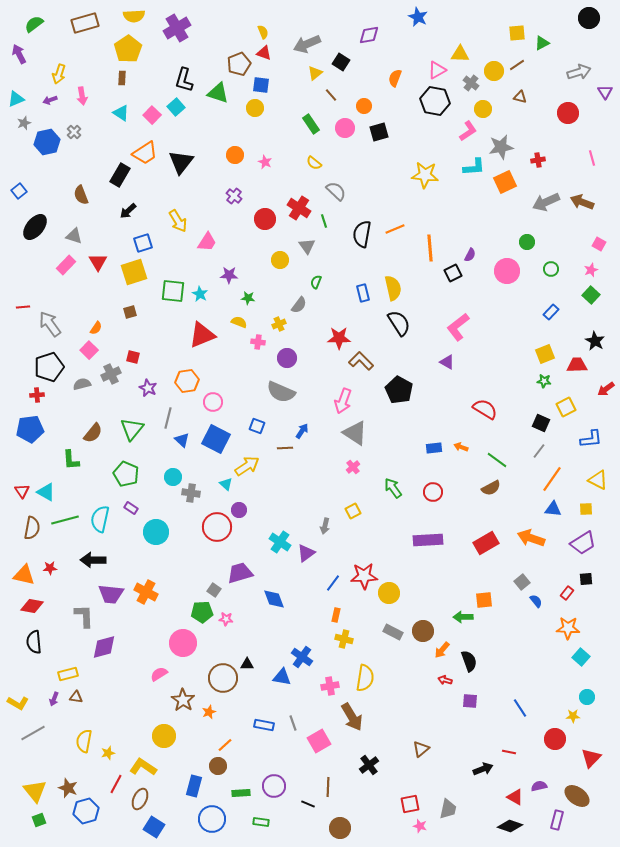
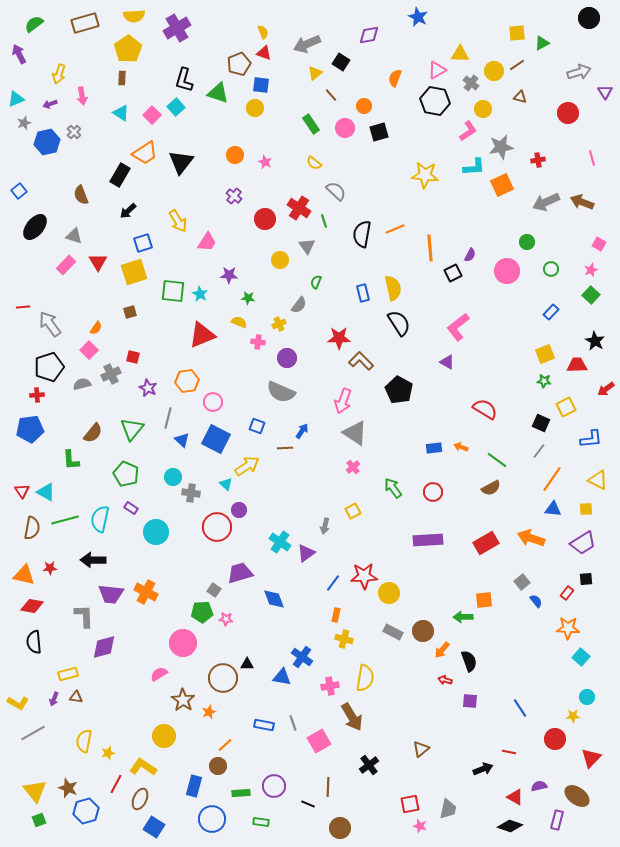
purple arrow at (50, 100): moved 4 px down
orange square at (505, 182): moved 3 px left, 3 px down
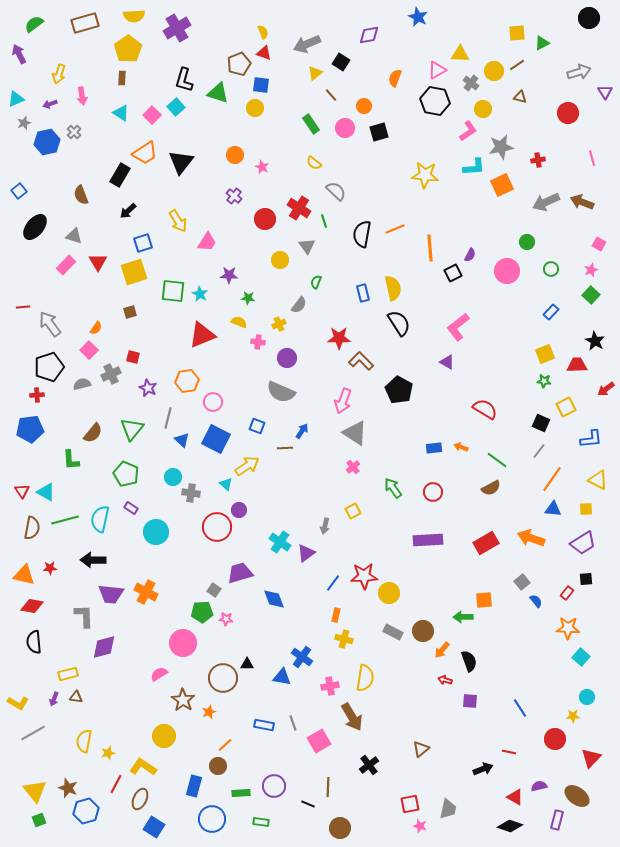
pink star at (265, 162): moved 3 px left, 5 px down
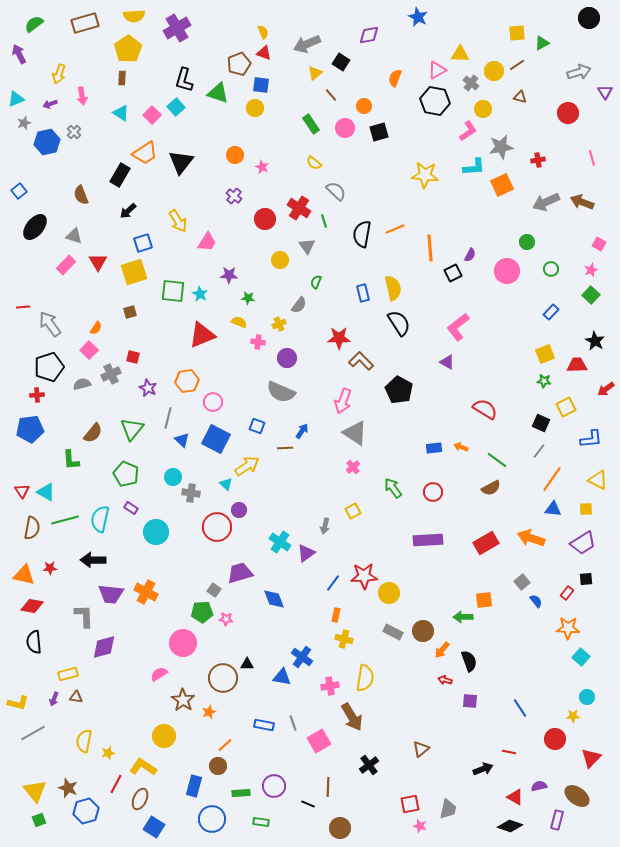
yellow L-shape at (18, 703): rotated 15 degrees counterclockwise
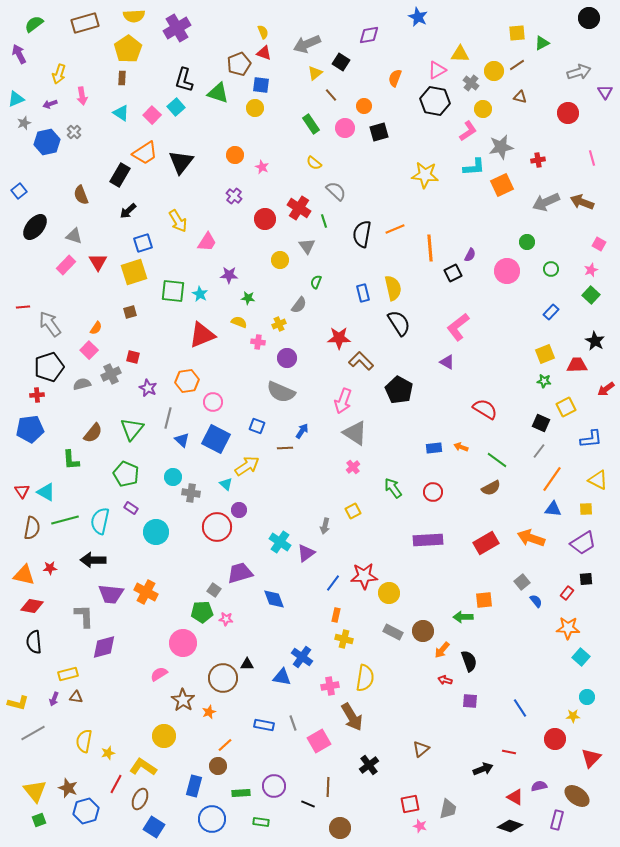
cyan semicircle at (100, 519): moved 2 px down
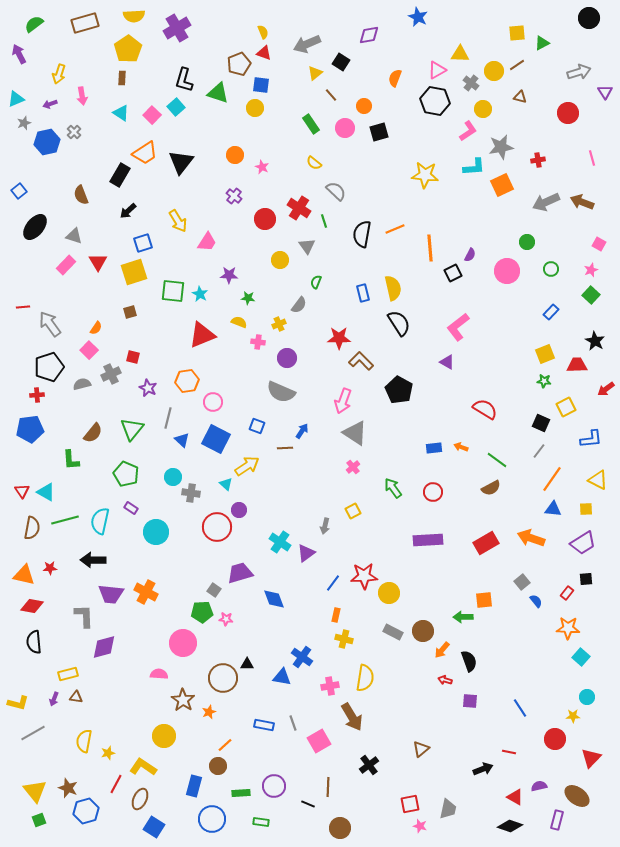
pink semicircle at (159, 674): rotated 36 degrees clockwise
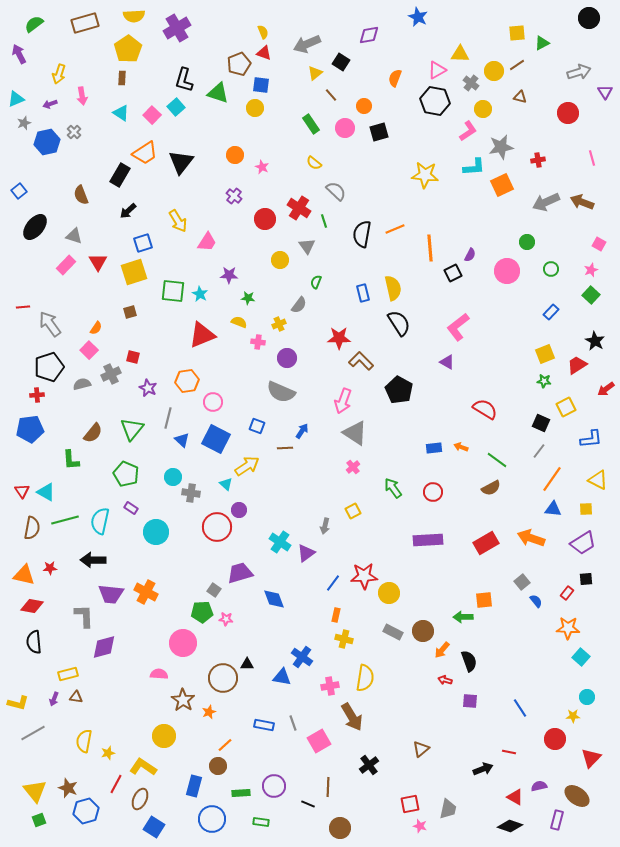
red trapezoid at (577, 365): rotated 30 degrees counterclockwise
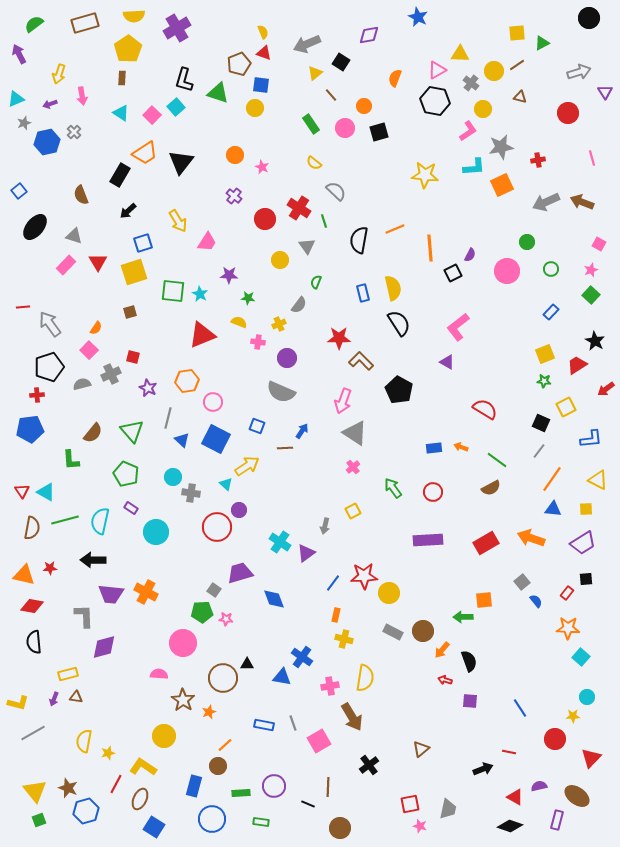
black semicircle at (362, 234): moved 3 px left, 6 px down
green triangle at (132, 429): moved 2 px down; rotated 20 degrees counterclockwise
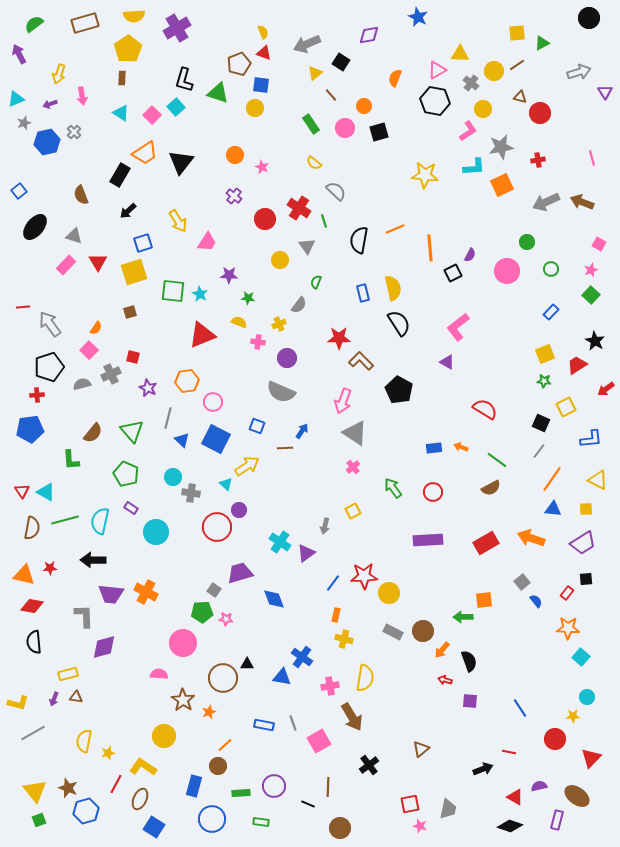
red circle at (568, 113): moved 28 px left
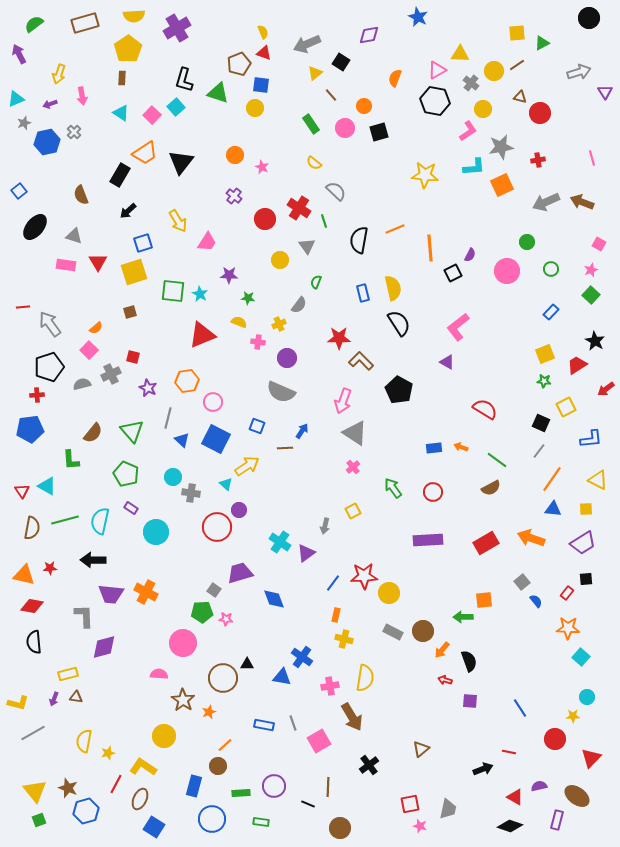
pink rectangle at (66, 265): rotated 54 degrees clockwise
orange semicircle at (96, 328): rotated 16 degrees clockwise
cyan triangle at (46, 492): moved 1 px right, 6 px up
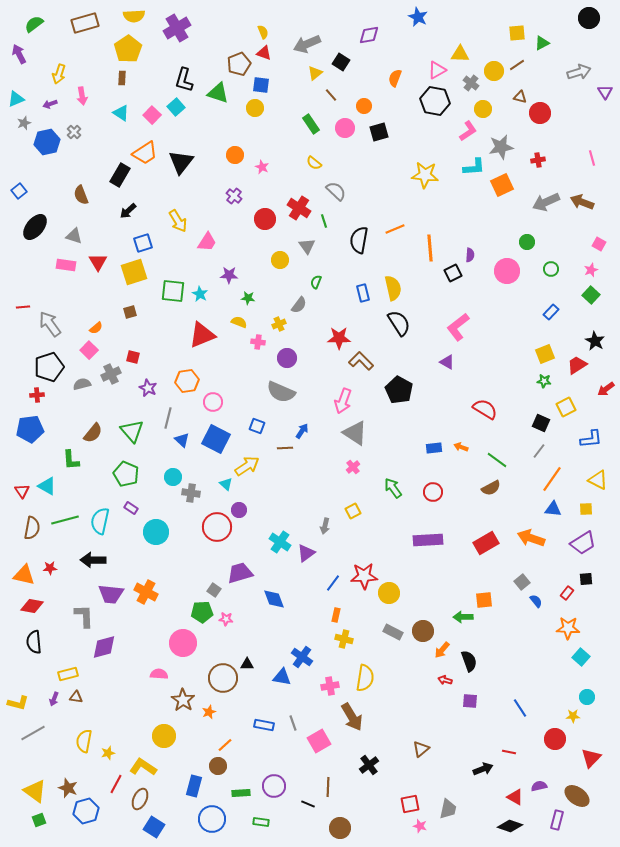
purple semicircle at (470, 255): rotated 24 degrees counterclockwise
yellow triangle at (35, 791): rotated 15 degrees counterclockwise
